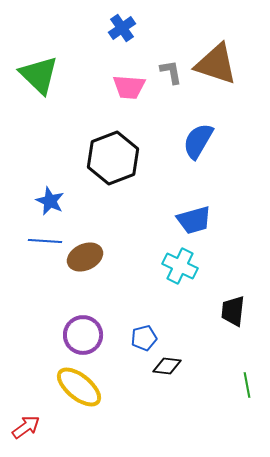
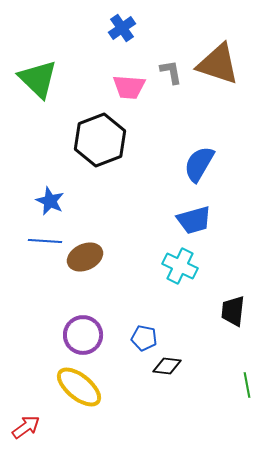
brown triangle: moved 2 px right
green triangle: moved 1 px left, 4 px down
blue semicircle: moved 1 px right, 23 px down
black hexagon: moved 13 px left, 18 px up
blue pentagon: rotated 25 degrees clockwise
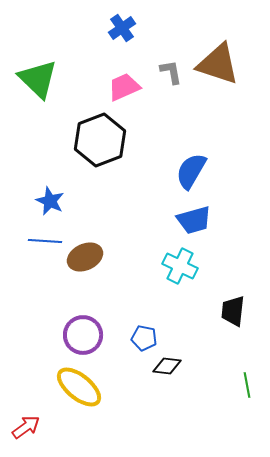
pink trapezoid: moved 5 px left; rotated 152 degrees clockwise
blue semicircle: moved 8 px left, 7 px down
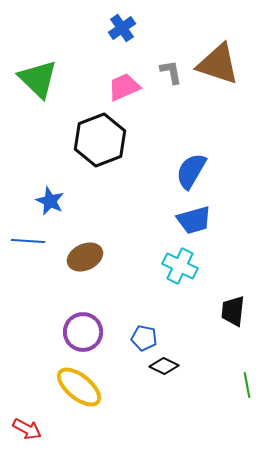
blue line: moved 17 px left
purple circle: moved 3 px up
black diamond: moved 3 px left; rotated 20 degrees clockwise
red arrow: moved 1 px right, 2 px down; rotated 64 degrees clockwise
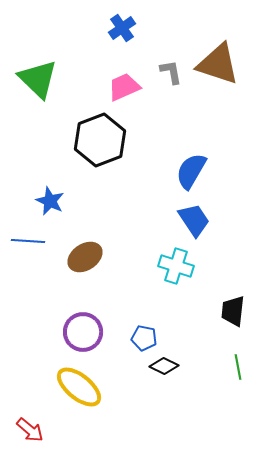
blue trapezoid: rotated 108 degrees counterclockwise
brown ellipse: rotated 8 degrees counterclockwise
cyan cross: moved 4 px left; rotated 8 degrees counterclockwise
green line: moved 9 px left, 18 px up
red arrow: moved 3 px right, 1 px down; rotated 12 degrees clockwise
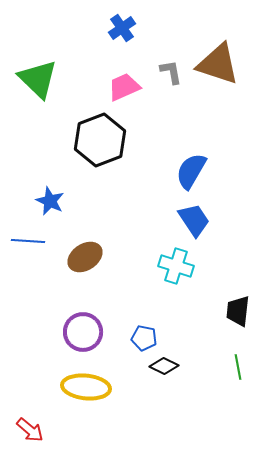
black trapezoid: moved 5 px right
yellow ellipse: moved 7 px right; rotated 33 degrees counterclockwise
